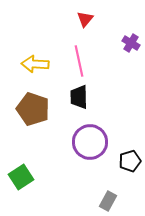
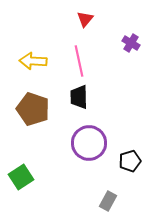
yellow arrow: moved 2 px left, 3 px up
purple circle: moved 1 px left, 1 px down
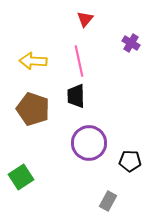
black trapezoid: moved 3 px left, 1 px up
black pentagon: rotated 20 degrees clockwise
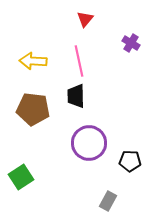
brown pentagon: rotated 12 degrees counterclockwise
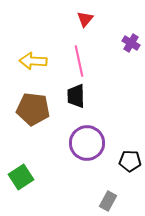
purple circle: moved 2 px left
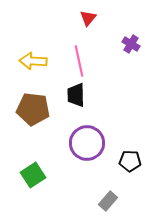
red triangle: moved 3 px right, 1 px up
purple cross: moved 1 px down
black trapezoid: moved 1 px up
green square: moved 12 px right, 2 px up
gray rectangle: rotated 12 degrees clockwise
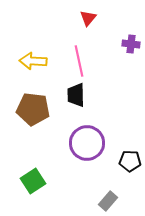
purple cross: rotated 24 degrees counterclockwise
green square: moved 6 px down
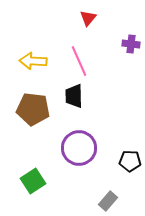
pink line: rotated 12 degrees counterclockwise
black trapezoid: moved 2 px left, 1 px down
purple circle: moved 8 px left, 5 px down
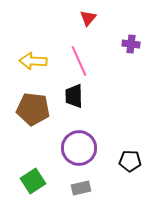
gray rectangle: moved 27 px left, 13 px up; rotated 36 degrees clockwise
